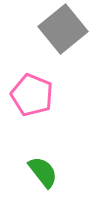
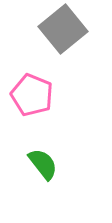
green semicircle: moved 8 px up
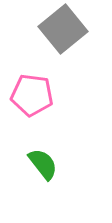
pink pentagon: rotated 15 degrees counterclockwise
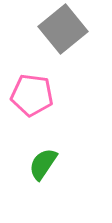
green semicircle: rotated 108 degrees counterclockwise
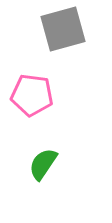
gray square: rotated 24 degrees clockwise
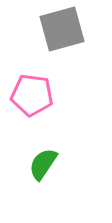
gray square: moved 1 px left
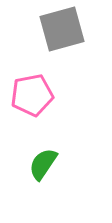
pink pentagon: rotated 18 degrees counterclockwise
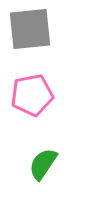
gray square: moved 32 px left; rotated 9 degrees clockwise
